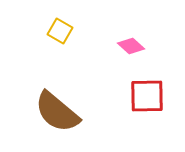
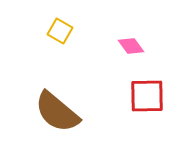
pink diamond: rotated 12 degrees clockwise
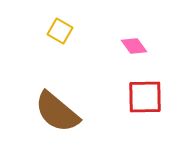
pink diamond: moved 3 px right
red square: moved 2 px left, 1 px down
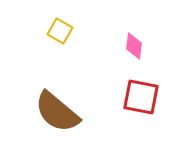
pink diamond: rotated 44 degrees clockwise
red square: moved 4 px left; rotated 12 degrees clockwise
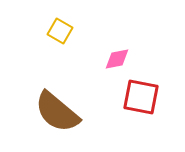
pink diamond: moved 17 px left, 13 px down; rotated 72 degrees clockwise
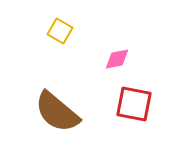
red square: moved 7 px left, 7 px down
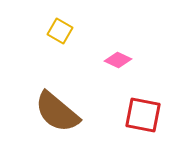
pink diamond: moved 1 px right, 1 px down; rotated 36 degrees clockwise
red square: moved 9 px right, 11 px down
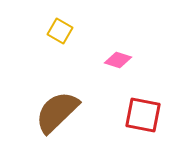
pink diamond: rotated 8 degrees counterclockwise
brown semicircle: rotated 96 degrees clockwise
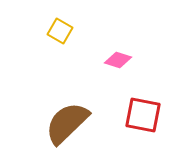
brown semicircle: moved 10 px right, 11 px down
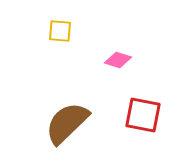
yellow square: rotated 25 degrees counterclockwise
